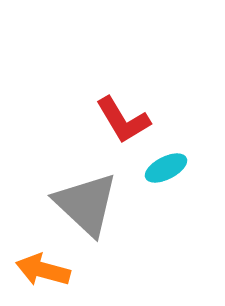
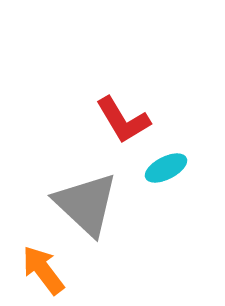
orange arrow: rotated 38 degrees clockwise
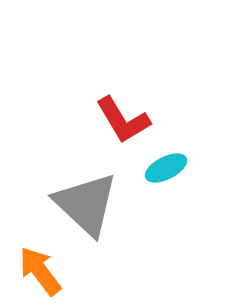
orange arrow: moved 3 px left, 1 px down
